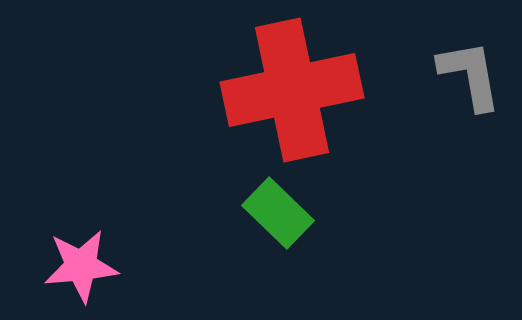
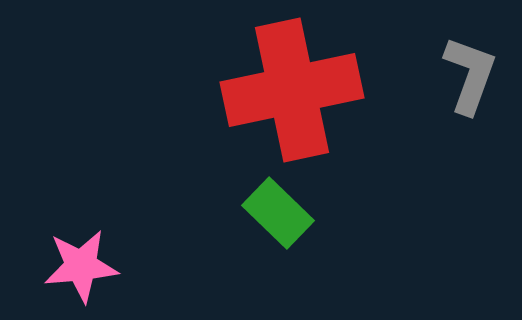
gray L-shape: rotated 30 degrees clockwise
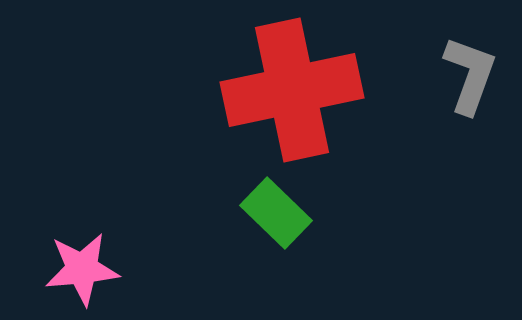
green rectangle: moved 2 px left
pink star: moved 1 px right, 3 px down
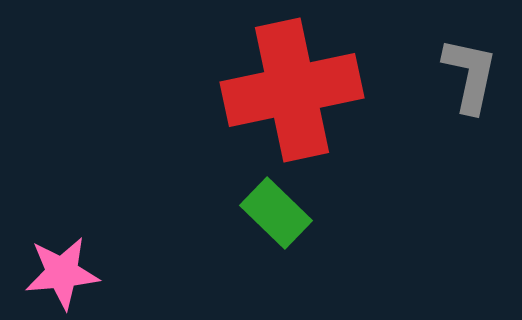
gray L-shape: rotated 8 degrees counterclockwise
pink star: moved 20 px left, 4 px down
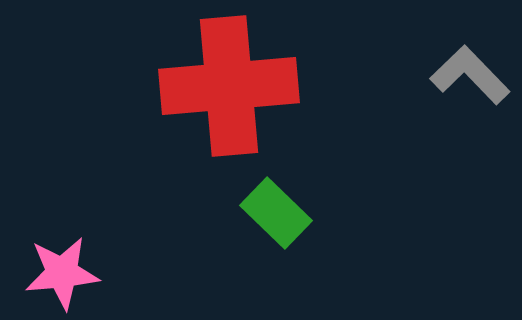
gray L-shape: rotated 56 degrees counterclockwise
red cross: moved 63 px left, 4 px up; rotated 7 degrees clockwise
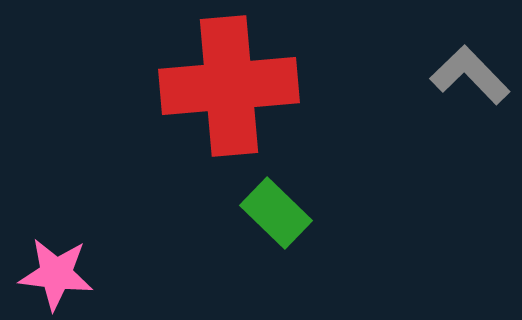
pink star: moved 6 px left, 1 px down; rotated 12 degrees clockwise
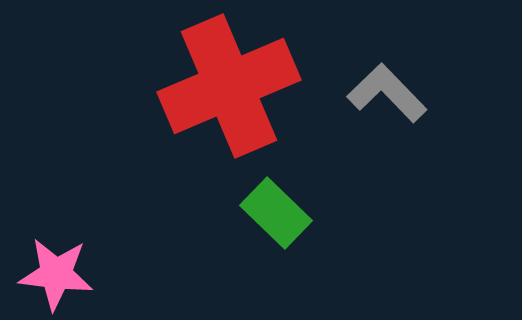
gray L-shape: moved 83 px left, 18 px down
red cross: rotated 18 degrees counterclockwise
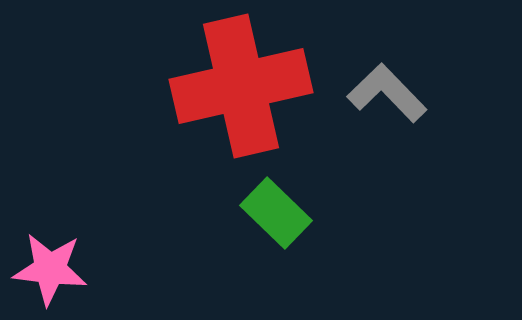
red cross: moved 12 px right; rotated 10 degrees clockwise
pink star: moved 6 px left, 5 px up
